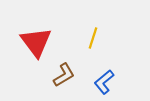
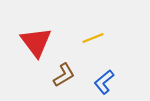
yellow line: rotated 50 degrees clockwise
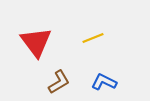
brown L-shape: moved 5 px left, 7 px down
blue L-shape: rotated 65 degrees clockwise
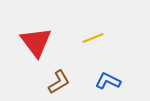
blue L-shape: moved 4 px right, 1 px up
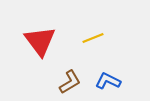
red triangle: moved 4 px right, 1 px up
brown L-shape: moved 11 px right
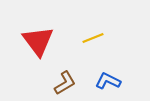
red triangle: moved 2 px left
brown L-shape: moved 5 px left, 1 px down
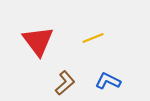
brown L-shape: rotated 10 degrees counterclockwise
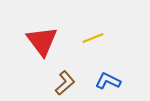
red triangle: moved 4 px right
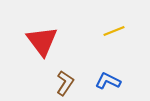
yellow line: moved 21 px right, 7 px up
brown L-shape: rotated 15 degrees counterclockwise
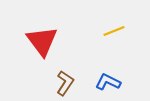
blue L-shape: moved 1 px down
